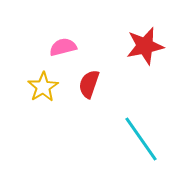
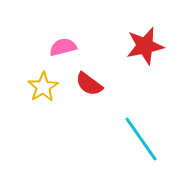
red semicircle: rotated 72 degrees counterclockwise
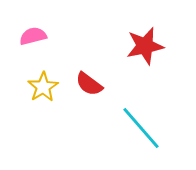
pink semicircle: moved 30 px left, 11 px up
cyan line: moved 11 px up; rotated 6 degrees counterclockwise
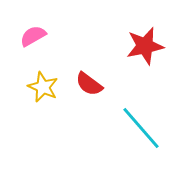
pink semicircle: rotated 16 degrees counterclockwise
yellow star: rotated 16 degrees counterclockwise
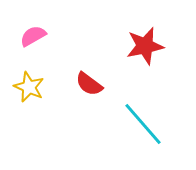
yellow star: moved 14 px left
cyan line: moved 2 px right, 4 px up
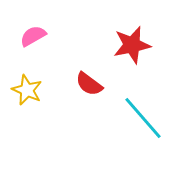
red star: moved 13 px left, 1 px up
yellow star: moved 2 px left, 3 px down
cyan line: moved 6 px up
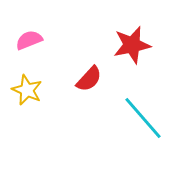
pink semicircle: moved 4 px left, 4 px down; rotated 8 degrees clockwise
red semicircle: moved 5 px up; rotated 84 degrees counterclockwise
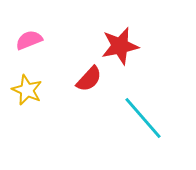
red star: moved 12 px left, 1 px down
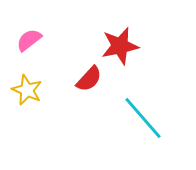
pink semicircle: rotated 16 degrees counterclockwise
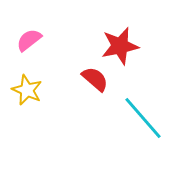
red semicircle: moved 6 px right; rotated 92 degrees counterclockwise
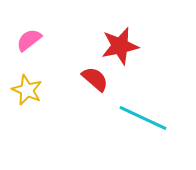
cyan line: rotated 24 degrees counterclockwise
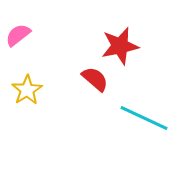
pink semicircle: moved 11 px left, 5 px up
yellow star: rotated 16 degrees clockwise
cyan line: moved 1 px right
